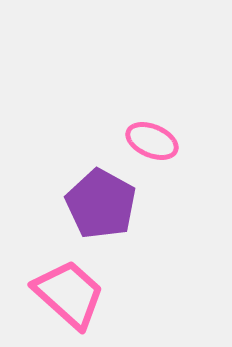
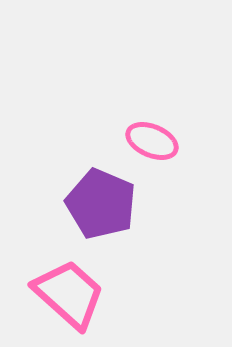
purple pentagon: rotated 6 degrees counterclockwise
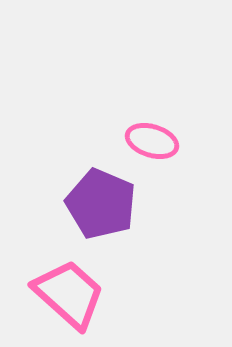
pink ellipse: rotated 6 degrees counterclockwise
